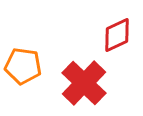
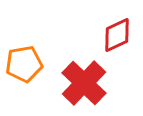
orange pentagon: moved 1 px right, 2 px up; rotated 18 degrees counterclockwise
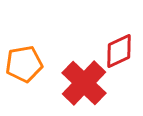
red diamond: moved 2 px right, 16 px down
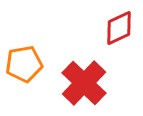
red diamond: moved 23 px up
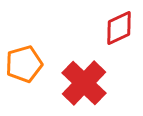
orange pentagon: rotated 6 degrees counterclockwise
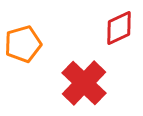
orange pentagon: moved 1 px left, 20 px up
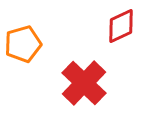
red diamond: moved 2 px right, 2 px up
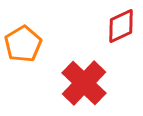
orange pentagon: rotated 15 degrees counterclockwise
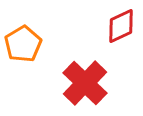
red cross: moved 1 px right
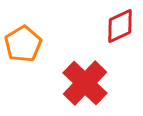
red diamond: moved 1 px left
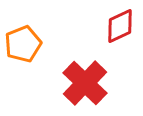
orange pentagon: rotated 9 degrees clockwise
